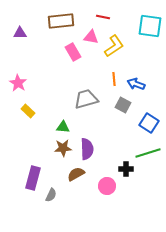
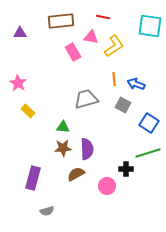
gray semicircle: moved 4 px left, 16 px down; rotated 48 degrees clockwise
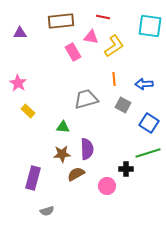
blue arrow: moved 8 px right; rotated 24 degrees counterclockwise
brown star: moved 1 px left, 6 px down
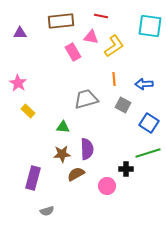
red line: moved 2 px left, 1 px up
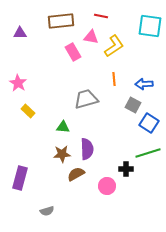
gray square: moved 10 px right
purple rectangle: moved 13 px left
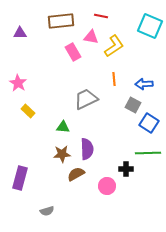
cyan square: rotated 15 degrees clockwise
gray trapezoid: rotated 10 degrees counterclockwise
green line: rotated 15 degrees clockwise
